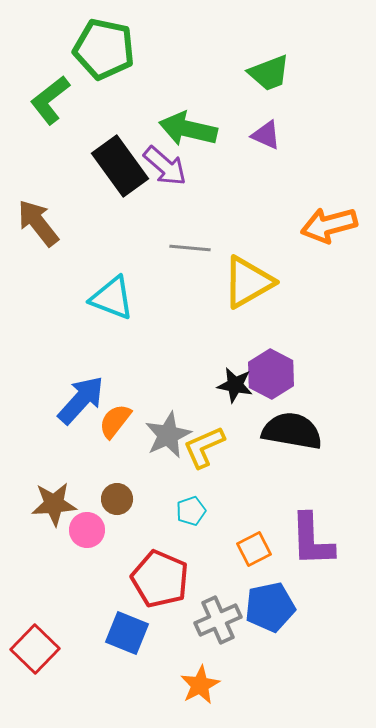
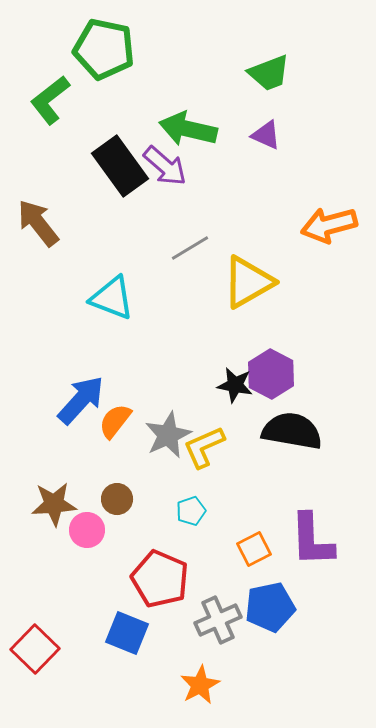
gray line: rotated 36 degrees counterclockwise
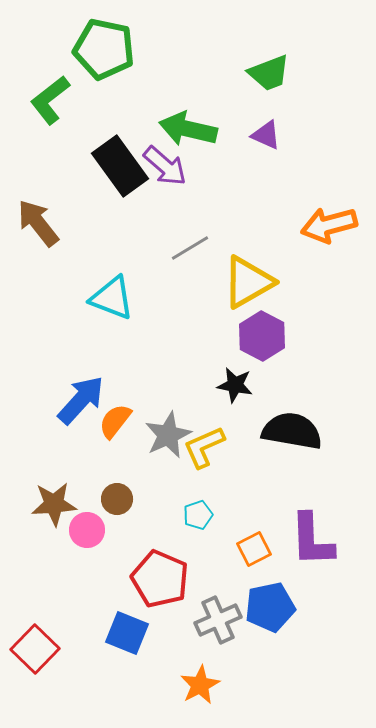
purple hexagon: moved 9 px left, 38 px up
cyan pentagon: moved 7 px right, 4 px down
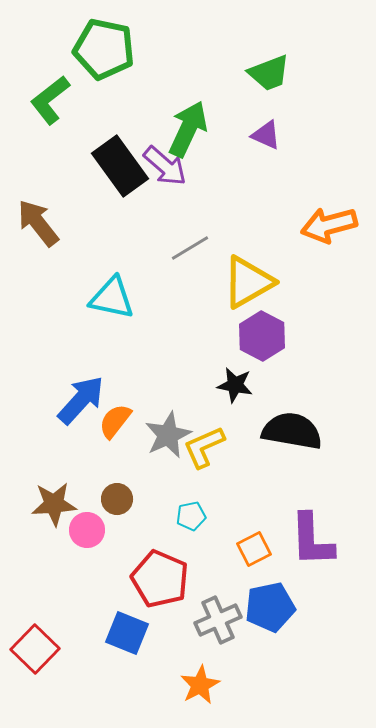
green arrow: rotated 102 degrees clockwise
cyan triangle: rotated 9 degrees counterclockwise
cyan pentagon: moved 7 px left, 1 px down; rotated 8 degrees clockwise
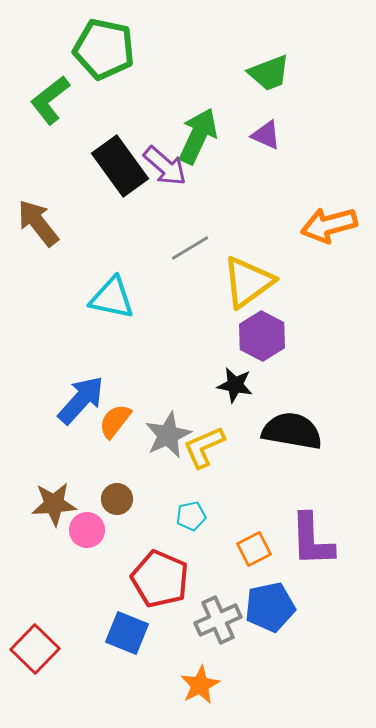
green arrow: moved 10 px right, 7 px down
yellow triangle: rotated 6 degrees counterclockwise
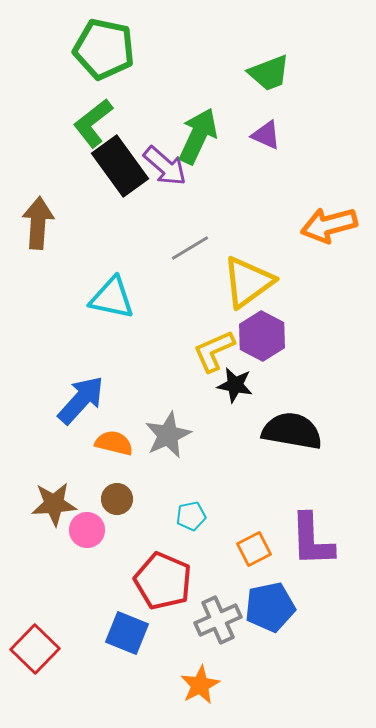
green L-shape: moved 43 px right, 23 px down
brown arrow: rotated 42 degrees clockwise
orange semicircle: moved 1 px left, 22 px down; rotated 66 degrees clockwise
yellow L-shape: moved 10 px right, 96 px up
red pentagon: moved 3 px right, 2 px down
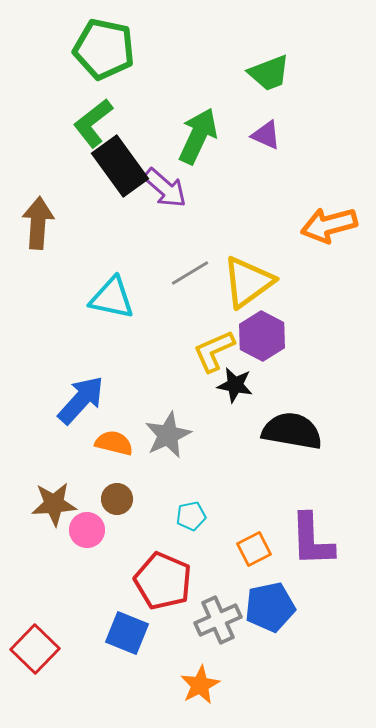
purple arrow: moved 22 px down
gray line: moved 25 px down
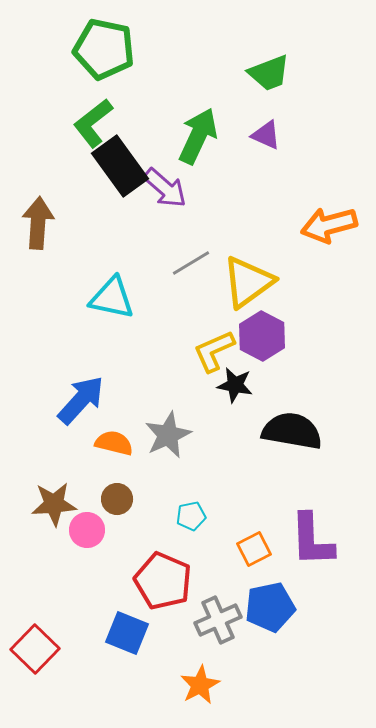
gray line: moved 1 px right, 10 px up
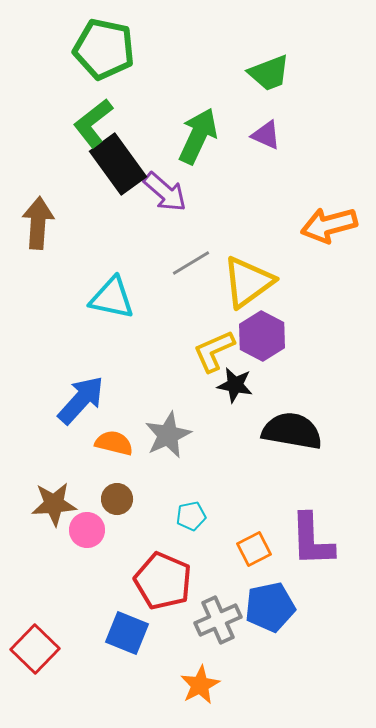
black rectangle: moved 2 px left, 2 px up
purple arrow: moved 4 px down
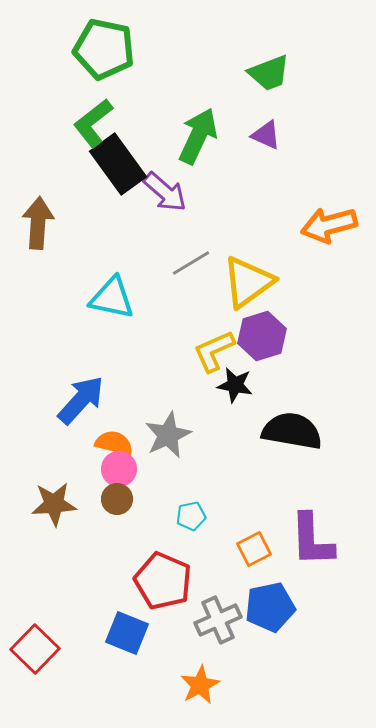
purple hexagon: rotated 15 degrees clockwise
pink circle: moved 32 px right, 61 px up
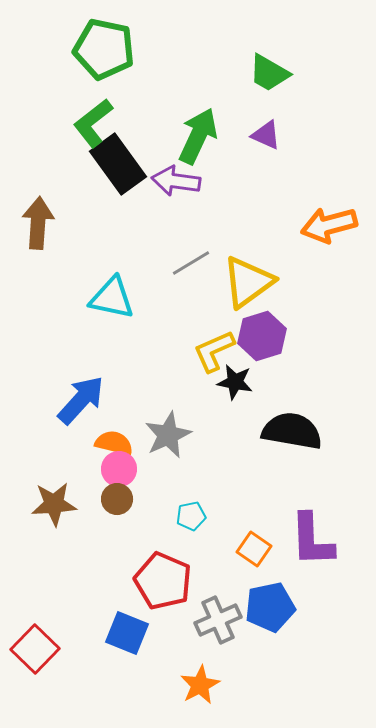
green trapezoid: rotated 51 degrees clockwise
purple arrow: moved 11 px right, 11 px up; rotated 147 degrees clockwise
black star: moved 3 px up
orange square: rotated 28 degrees counterclockwise
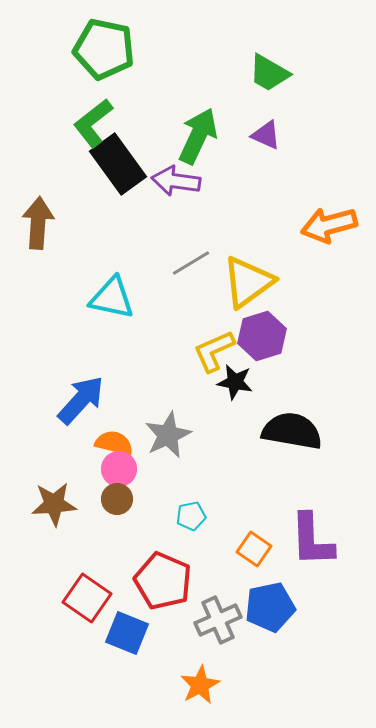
red square: moved 52 px right, 51 px up; rotated 9 degrees counterclockwise
